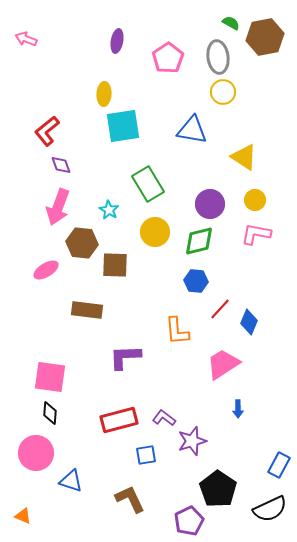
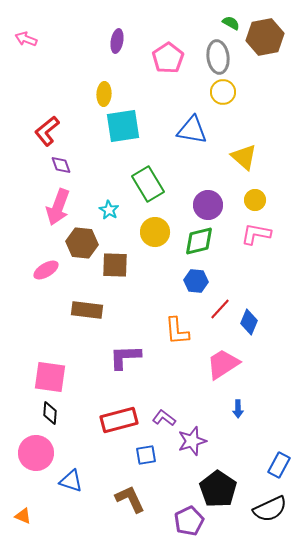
yellow triangle at (244, 157): rotated 8 degrees clockwise
purple circle at (210, 204): moved 2 px left, 1 px down
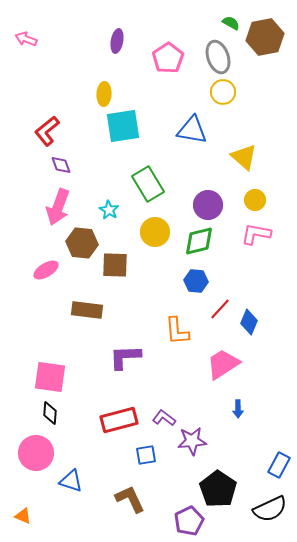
gray ellipse at (218, 57): rotated 12 degrees counterclockwise
purple star at (192, 441): rotated 12 degrees clockwise
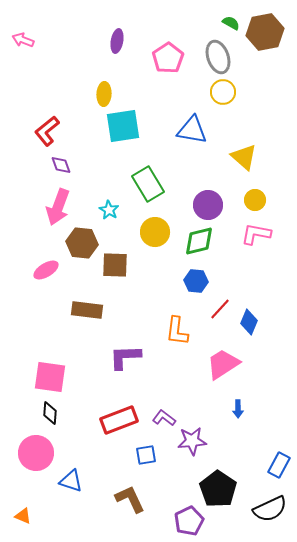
brown hexagon at (265, 37): moved 5 px up
pink arrow at (26, 39): moved 3 px left, 1 px down
orange L-shape at (177, 331): rotated 12 degrees clockwise
red rectangle at (119, 420): rotated 6 degrees counterclockwise
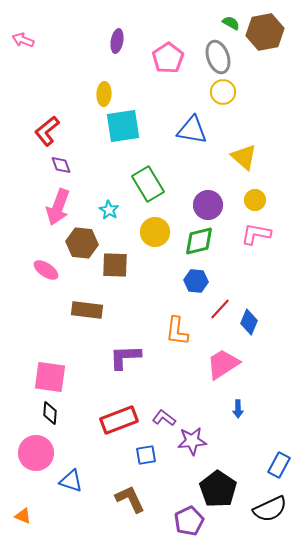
pink ellipse at (46, 270): rotated 65 degrees clockwise
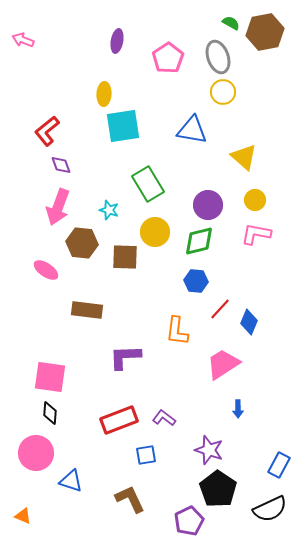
cyan star at (109, 210): rotated 12 degrees counterclockwise
brown square at (115, 265): moved 10 px right, 8 px up
purple star at (192, 441): moved 17 px right, 9 px down; rotated 24 degrees clockwise
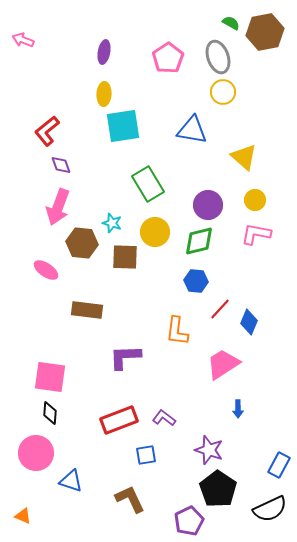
purple ellipse at (117, 41): moved 13 px left, 11 px down
cyan star at (109, 210): moved 3 px right, 13 px down
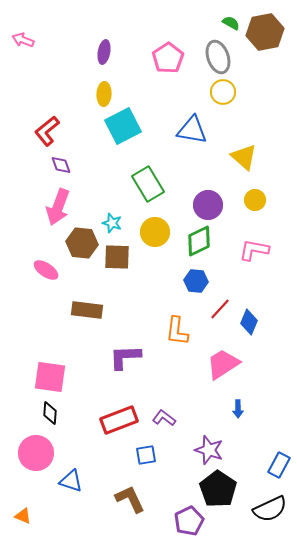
cyan square at (123, 126): rotated 18 degrees counterclockwise
pink L-shape at (256, 234): moved 2 px left, 16 px down
green diamond at (199, 241): rotated 12 degrees counterclockwise
brown square at (125, 257): moved 8 px left
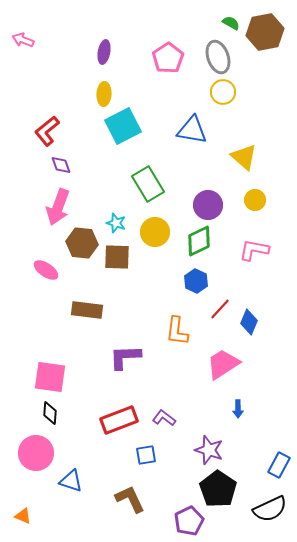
cyan star at (112, 223): moved 4 px right
blue hexagon at (196, 281): rotated 20 degrees clockwise
